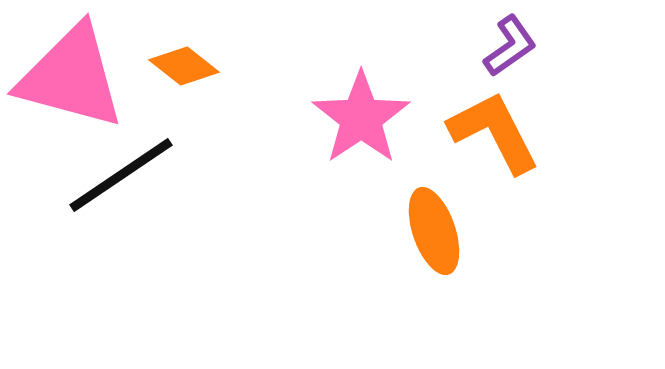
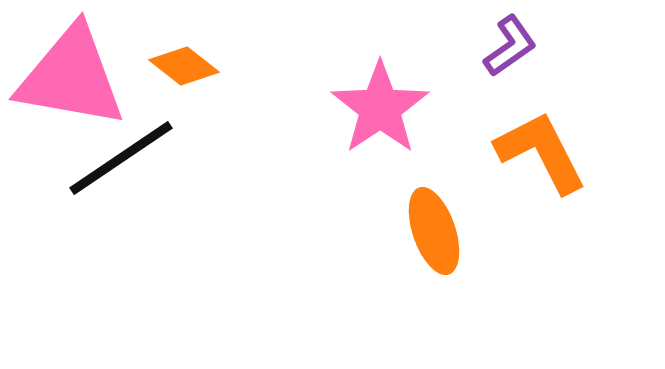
pink triangle: rotated 5 degrees counterclockwise
pink star: moved 19 px right, 10 px up
orange L-shape: moved 47 px right, 20 px down
black line: moved 17 px up
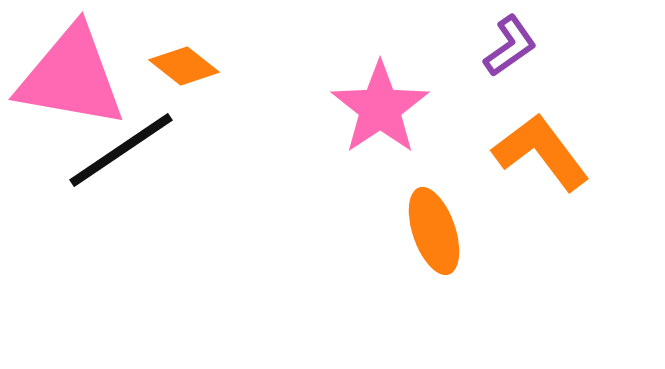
orange L-shape: rotated 10 degrees counterclockwise
black line: moved 8 px up
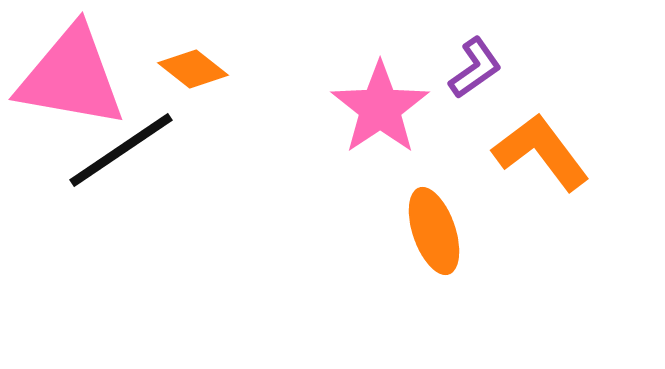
purple L-shape: moved 35 px left, 22 px down
orange diamond: moved 9 px right, 3 px down
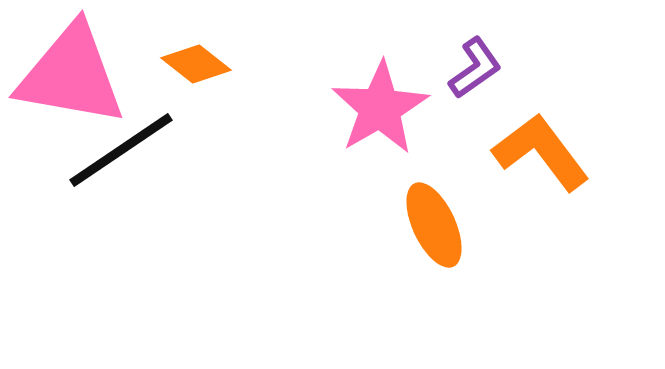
orange diamond: moved 3 px right, 5 px up
pink triangle: moved 2 px up
pink star: rotated 4 degrees clockwise
orange ellipse: moved 6 px up; rotated 6 degrees counterclockwise
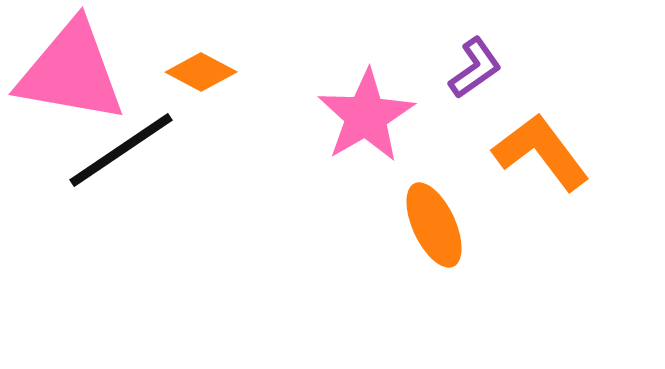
orange diamond: moved 5 px right, 8 px down; rotated 10 degrees counterclockwise
pink triangle: moved 3 px up
pink star: moved 14 px left, 8 px down
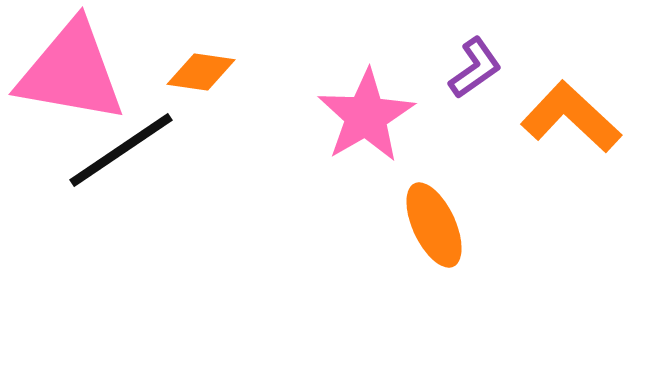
orange diamond: rotated 20 degrees counterclockwise
orange L-shape: moved 30 px right, 35 px up; rotated 10 degrees counterclockwise
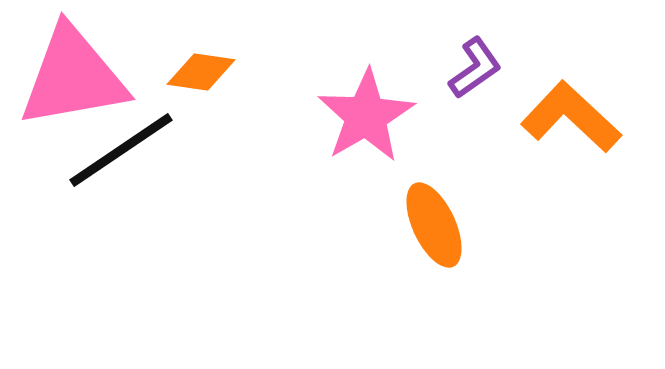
pink triangle: moved 2 px right, 5 px down; rotated 20 degrees counterclockwise
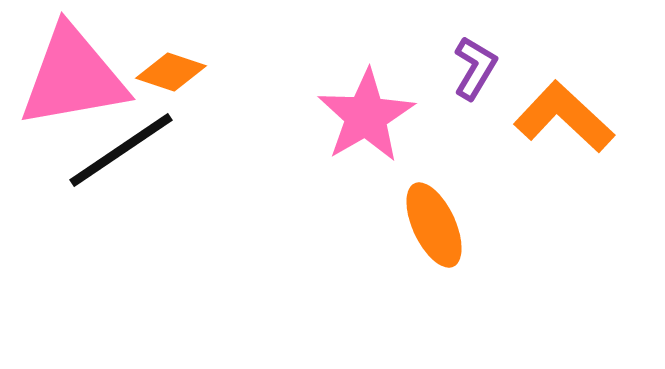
purple L-shape: rotated 24 degrees counterclockwise
orange diamond: moved 30 px left; rotated 10 degrees clockwise
orange L-shape: moved 7 px left
